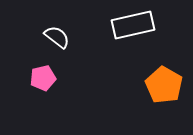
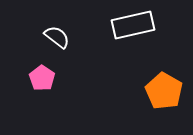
pink pentagon: moved 1 px left; rotated 25 degrees counterclockwise
orange pentagon: moved 6 px down
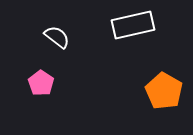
pink pentagon: moved 1 px left, 5 px down
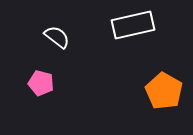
pink pentagon: rotated 20 degrees counterclockwise
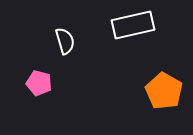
white semicircle: moved 8 px right, 4 px down; rotated 36 degrees clockwise
pink pentagon: moved 2 px left
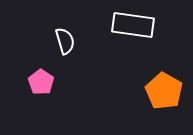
white rectangle: rotated 21 degrees clockwise
pink pentagon: moved 2 px right, 1 px up; rotated 20 degrees clockwise
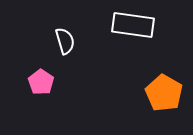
orange pentagon: moved 2 px down
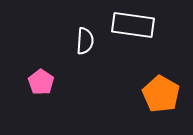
white semicircle: moved 20 px right; rotated 20 degrees clockwise
orange pentagon: moved 3 px left, 1 px down
